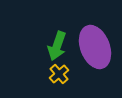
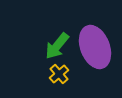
green arrow: rotated 20 degrees clockwise
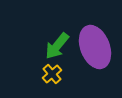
yellow cross: moved 7 px left
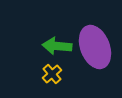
green arrow: rotated 56 degrees clockwise
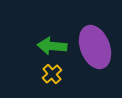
green arrow: moved 5 px left
